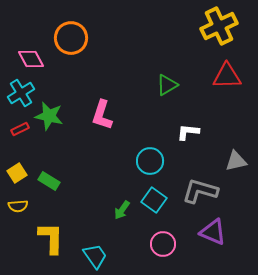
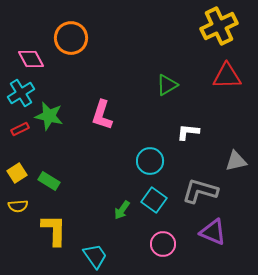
yellow L-shape: moved 3 px right, 8 px up
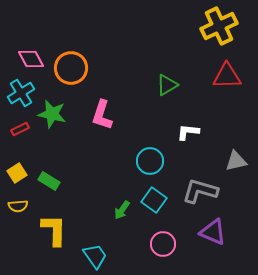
orange circle: moved 30 px down
green star: moved 3 px right, 2 px up
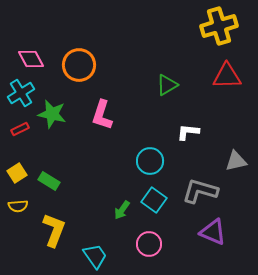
yellow cross: rotated 9 degrees clockwise
orange circle: moved 8 px right, 3 px up
yellow L-shape: rotated 20 degrees clockwise
pink circle: moved 14 px left
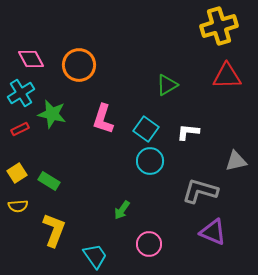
pink L-shape: moved 1 px right, 4 px down
cyan square: moved 8 px left, 71 px up
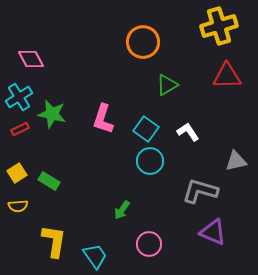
orange circle: moved 64 px right, 23 px up
cyan cross: moved 2 px left, 4 px down
white L-shape: rotated 50 degrees clockwise
yellow L-shape: moved 11 px down; rotated 12 degrees counterclockwise
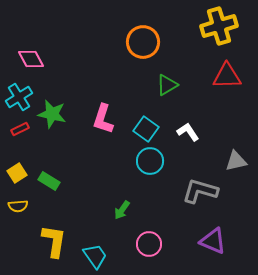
purple triangle: moved 9 px down
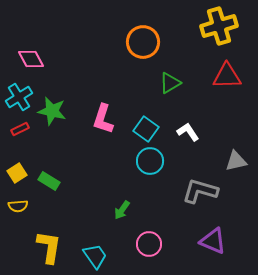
green triangle: moved 3 px right, 2 px up
green star: moved 3 px up
yellow L-shape: moved 5 px left, 6 px down
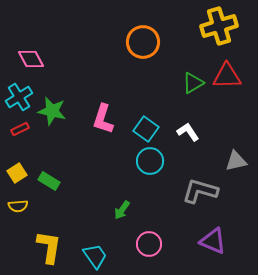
green triangle: moved 23 px right
